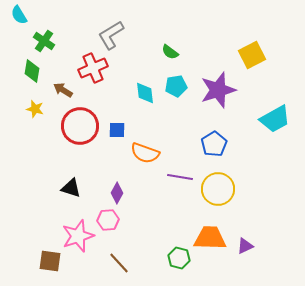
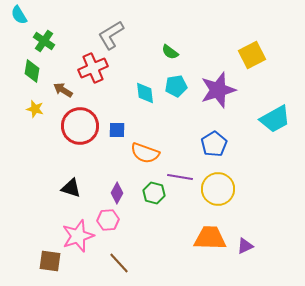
green hexagon: moved 25 px left, 65 px up
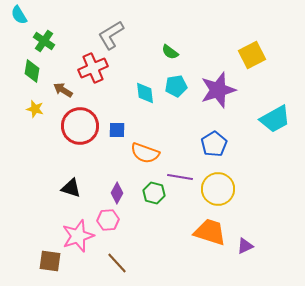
orange trapezoid: moved 6 px up; rotated 16 degrees clockwise
brown line: moved 2 px left
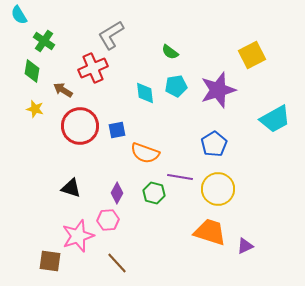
blue square: rotated 12 degrees counterclockwise
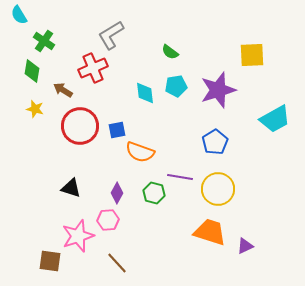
yellow square: rotated 24 degrees clockwise
blue pentagon: moved 1 px right, 2 px up
orange semicircle: moved 5 px left, 1 px up
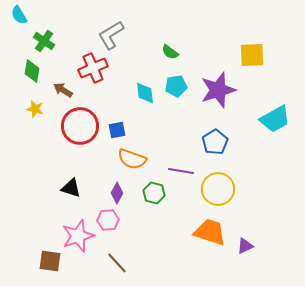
orange semicircle: moved 8 px left, 7 px down
purple line: moved 1 px right, 6 px up
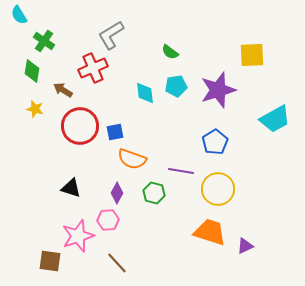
blue square: moved 2 px left, 2 px down
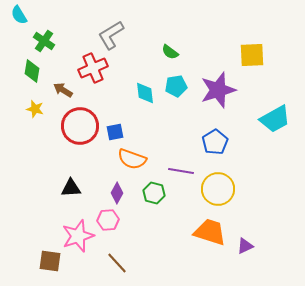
black triangle: rotated 20 degrees counterclockwise
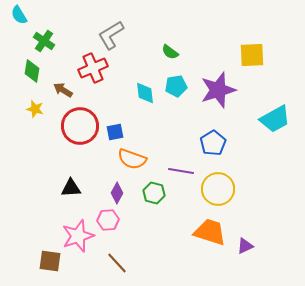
blue pentagon: moved 2 px left, 1 px down
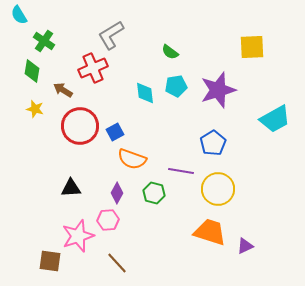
yellow square: moved 8 px up
blue square: rotated 18 degrees counterclockwise
